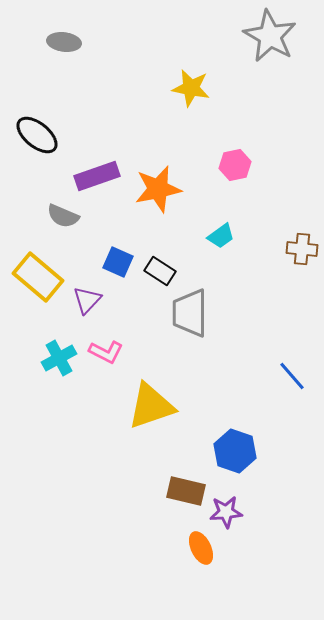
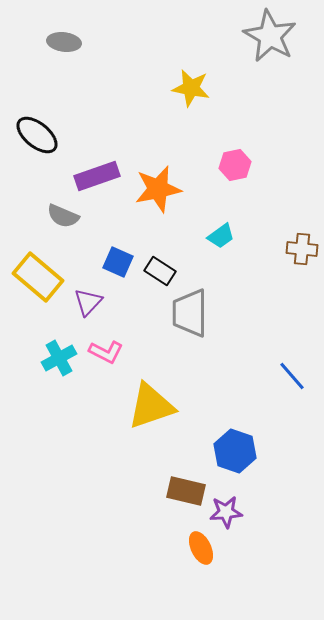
purple triangle: moved 1 px right, 2 px down
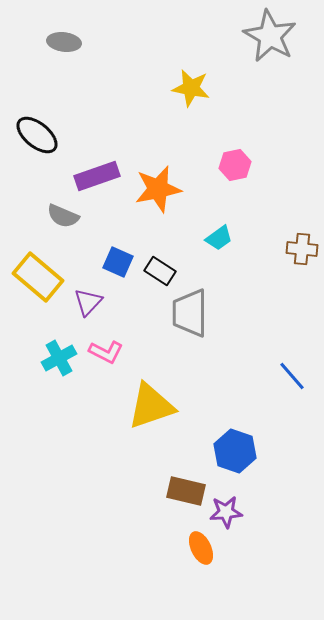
cyan trapezoid: moved 2 px left, 2 px down
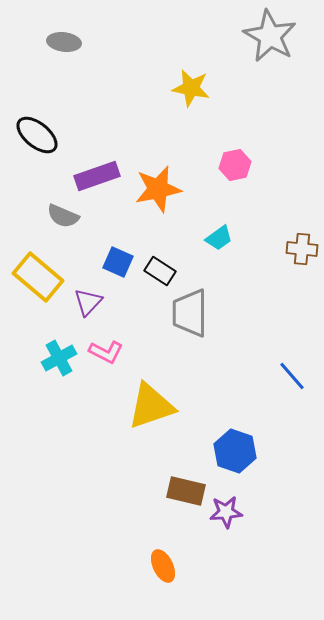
orange ellipse: moved 38 px left, 18 px down
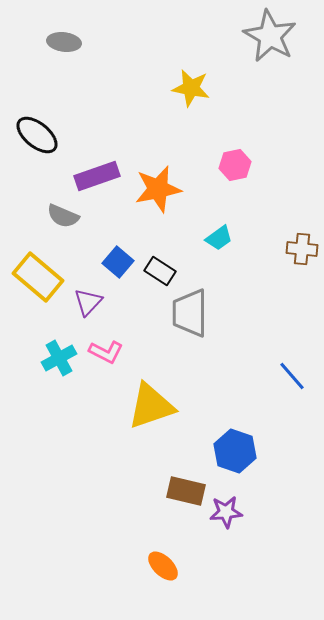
blue square: rotated 16 degrees clockwise
orange ellipse: rotated 20 degrees counterclockwise
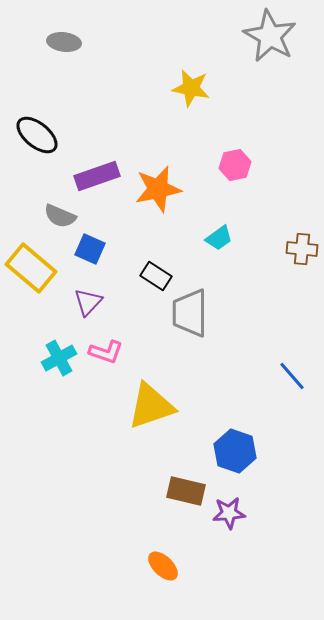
gray semicircle: moved 3 px left
blue square: moved 28 px left, 13 px up; rotated 16 degrees counterclockwise
black rectangle: moved 4 px left, 5 px down
yellow rectangle: moved 7 px left, 9 px up
pink L-shape: rotated 8 degrees counterclockwise
purple star: moved 3 px right, 1 px down
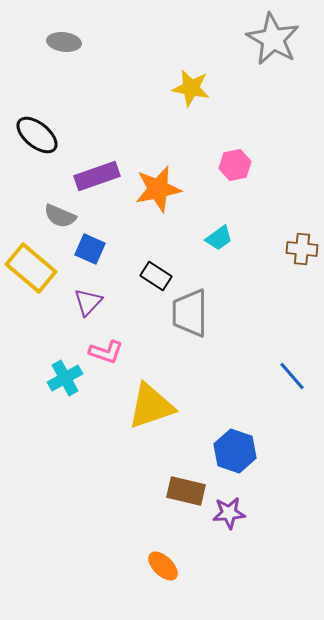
gray star: moved 3 px right, 3 px down
cyan cross: moved 6 px right, 20 px down
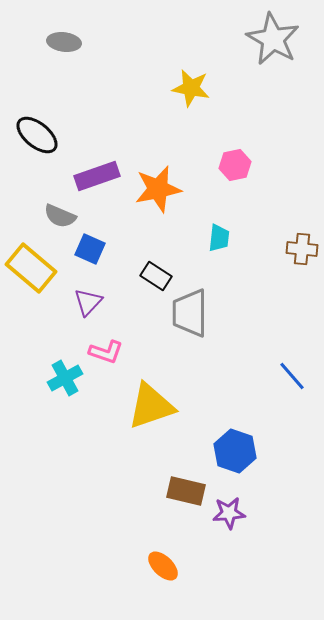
cyan trapezoid: rotated 48 degrees counterclockwise
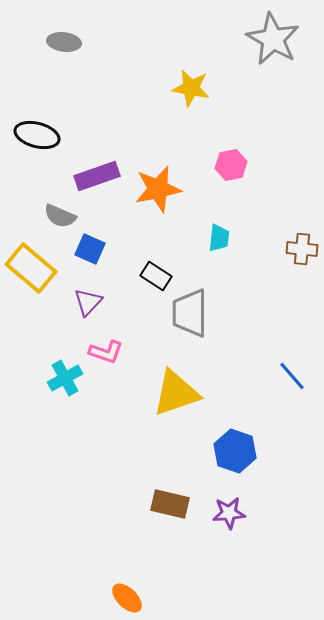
black ellipse: rotated 24 degrees counterclockwise
pink hexagon: moved 4 px left
yellow triangle: moved 25 px right, 13 px up
brown rectangle: moved 16 px left, 13 px down
orange ellipse: moved 36 px left, 32 px down
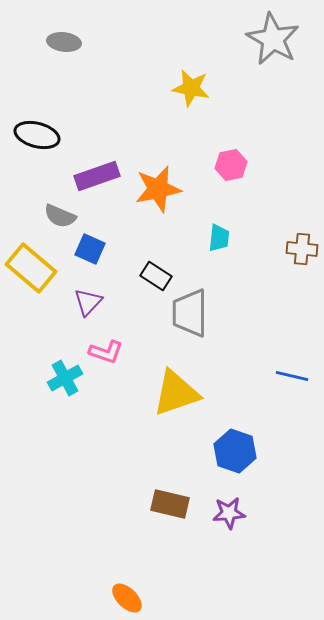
blue line: rotated 36 degrees counterclockwise
